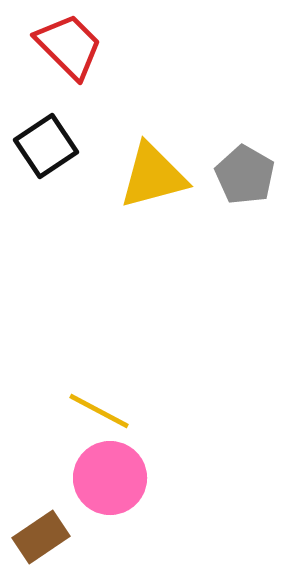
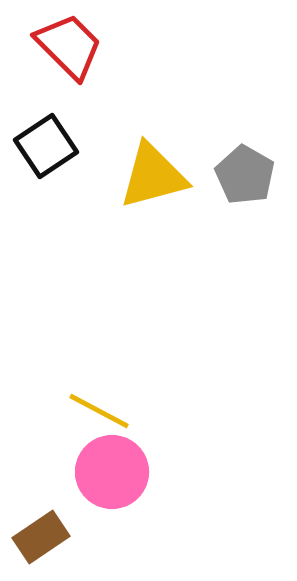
pink circle: moved 2 px right, 6 px up
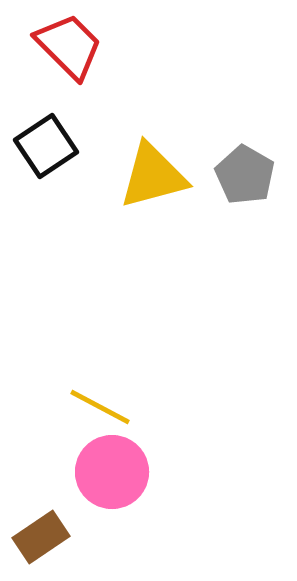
yellow line: moved 1 px right, 4 px up
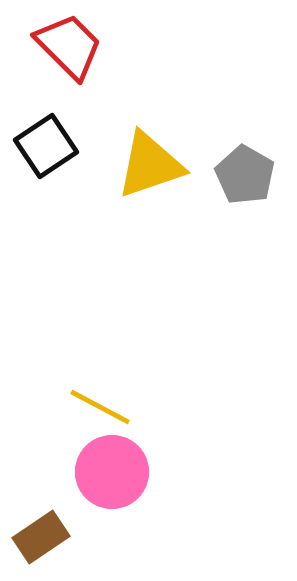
yellow triangle: moved 3 px left, 11 px up; rotated 4 degrees counterclockwise
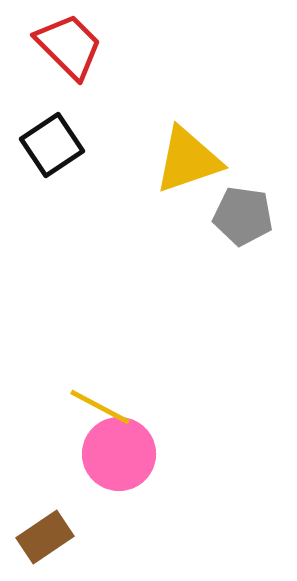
black square: moved 6 px right, 1 px up
yellow triangle: moved 38 px right, 5 px up
gray pentagon: moved 2 px left, 41 px down; rotated 22 degrees counterclockwise
pink circle: moved 7 px right, 18 px up
brown rectangle: moved 4 px right
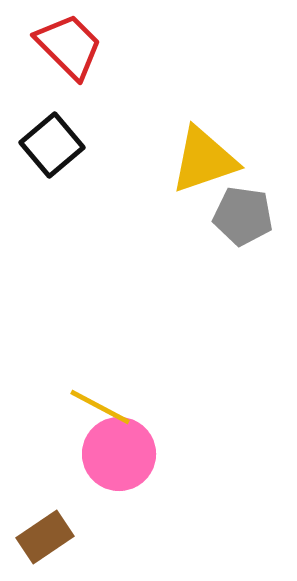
black square: rotated 6 degrees counterclockwise
yellow triangle: moved 16 px right
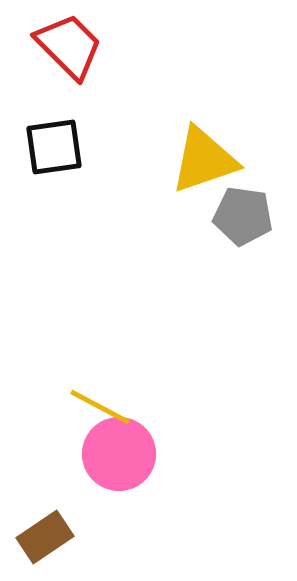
black square: moved 2 px right, 2 px down; rotated 32 degrees clockwise
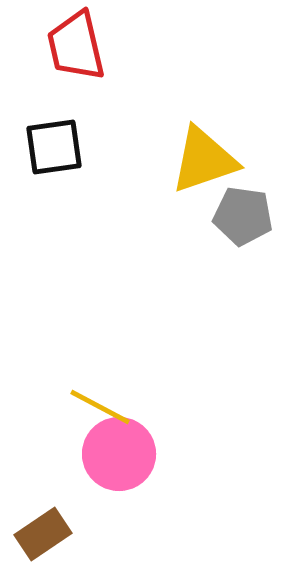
red trapezoid: moved 7 px right; rotated 148 degrees counterclockwise
brown rectangle: moved 2 px left, 3 px up
